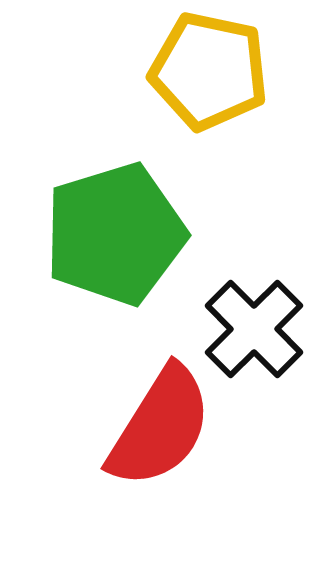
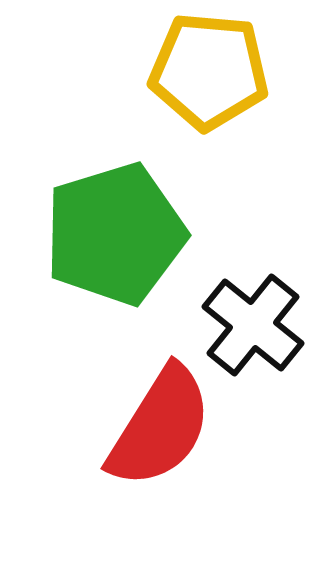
yellow pentagon: rotated 7 degrees counterclockwise
black cross: moved 1 px left, 4 px up; rotated 6 degrees counterclockwise
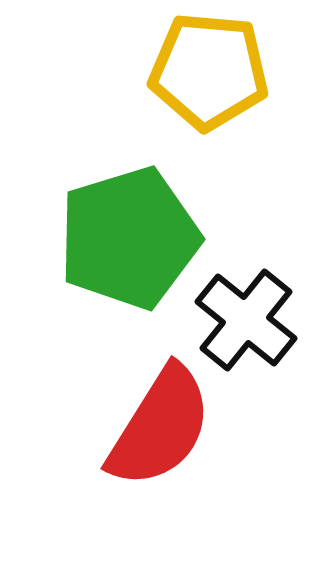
green pentagon: moved 14 px right, 4 px down
black cross: moved 7 px left, 5 px up
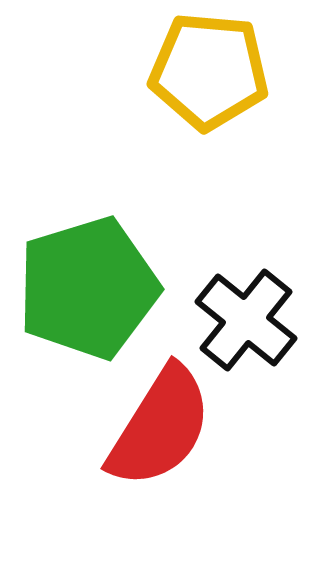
green pentagon: moved 41 px left, 50 px down
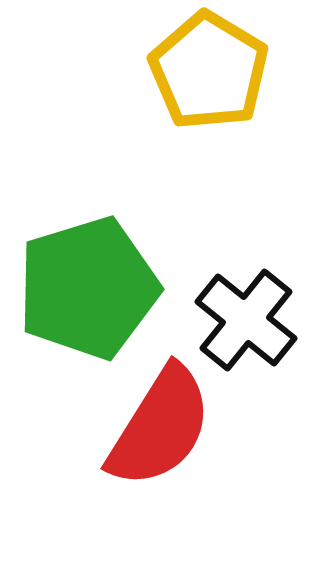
yellow pentagon: rotated 26 degrees clockwise
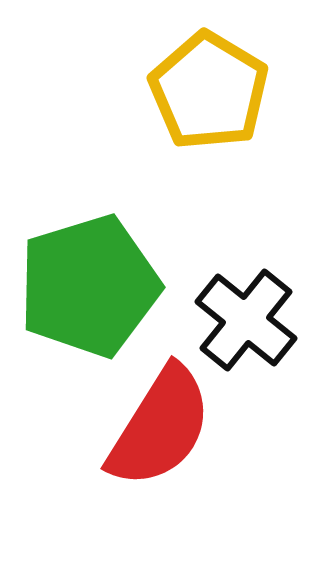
yellow pentagon: moved 20 px down
green pentagon: moved 1 px right, 2 px up
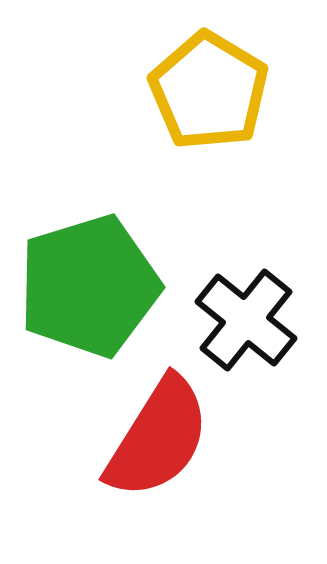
red semicircle: moved 2 px left, 11 px down
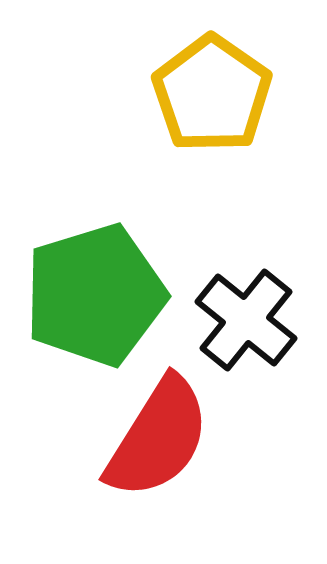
yellow pentagon: moved 3 px right, 3 px down; rotated 4 degrees clockwise
green pentagon: moved 6 px right, 9 px down
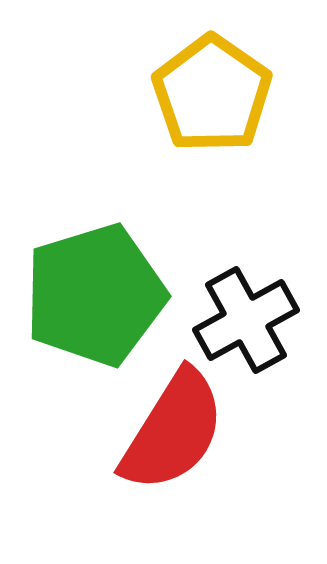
black cross: rotated 22 degrees clockwise
red semicircle: moved 15 px right, 7 px up
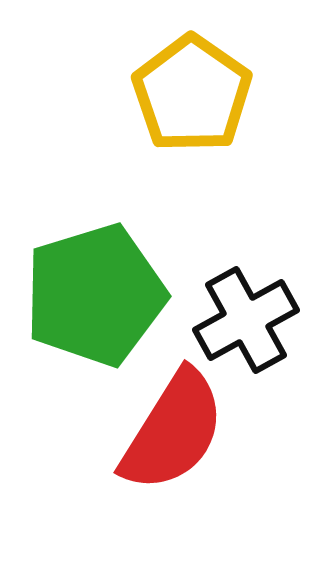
yellow pentagon: moved 20 px left
